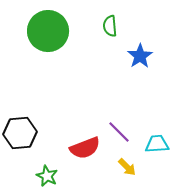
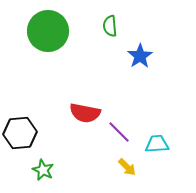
red semicircle: moved 35 px up; rotated 32 degrees clockwise
green star: moved 4 px left, 6 px up
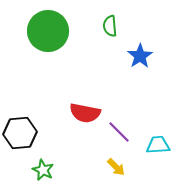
cyan trapezoid: moved 1 px right, 1 px down
yellow arrow: moved 11 px left
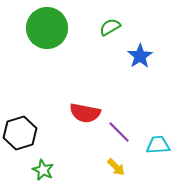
green semicircle: moved 1 px down; rotated 65 degrees clockwise
green circle: moved 1 px left, 3 px up
black hexagon: rotated 12 degrees counterclockwise
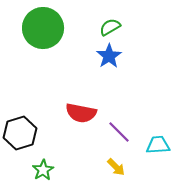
green circle: moved 4 px left
blue star: moved 31 px left
red semicircle: moved 4 px left
green star: rotated 15 degrees clockwise
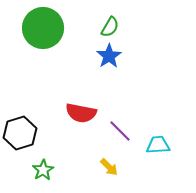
green semicircle: rotated 150 degrees clockwise
purple line: moved 1 px right, 1 px up
yellow arrow: moved 7 px left
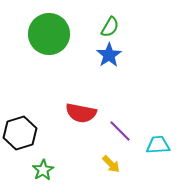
green circle: moved 6 px right, 6 px down
blue star: moved 1 px up
yellow arrow: moved 2 px right, 3 px up
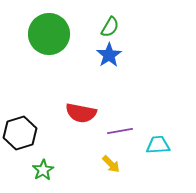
purple line: rotated 55 degrees counterclockwise
